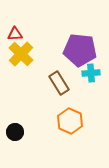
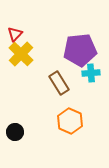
red triangle: rotated 42 degrees counterclockwise
purple pentagon: rotated 12 degrees counterclockwise
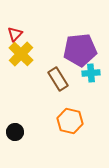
brown rectangle: moved 1 px left, 4 px up
orange hexagon: rotated 10 degrees counterclockwise
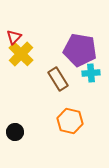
red triangle: moved 1 px left, 3 px down
purple pentagon: rotated 16 degrees clockwise
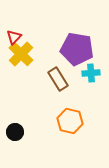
purple pentagon: moved 3 px left, 1 px up
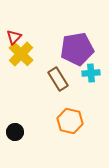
purple pentagon: rotated 20 degrees counterclockwise
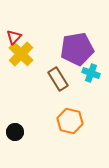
cyan cross: rotated 24 degrees clockwise
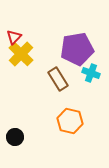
black circle: moved 5 px down
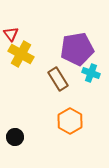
red triangle: moved 3 px left, 3 px up; rotated 21 degrees counterclockwise
yellow cross: rotated 15 degrees counterclockwise
orange hexagon: rotated 15 degrees clockwise
